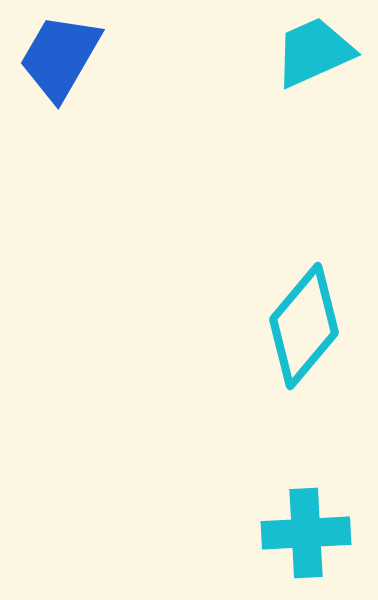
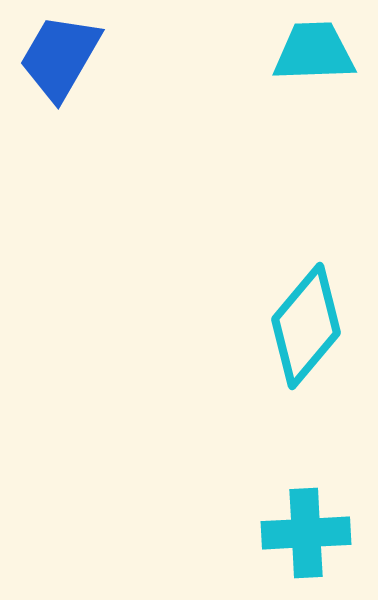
cyan trapezoid: rotated 22 degrees clockwise
cyan diamond: moved 2 px right
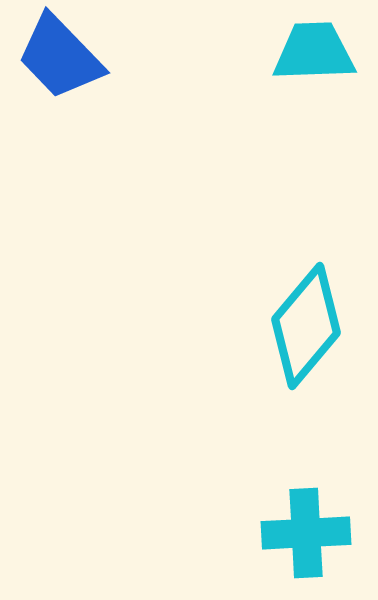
blue trapezoid: rotated 74 degrees counterclockwise
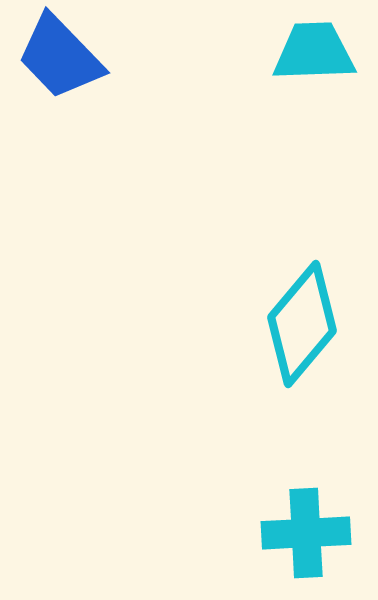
cyan diamond: moved 4 px left, 2 px up
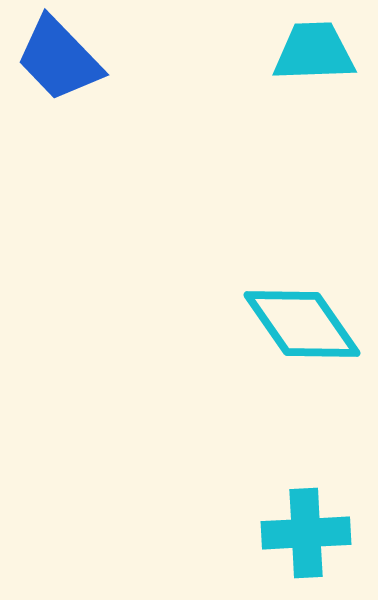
blue trapezoid: moved 1 px left, 2 px down
cyan diamond: rotated 75 degrees counterclockwise
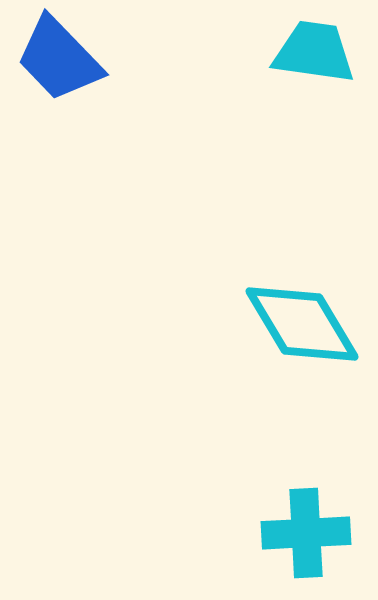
cyan trapezoid: rotated 10 degrees clockwise
cyan diamond: rotated 4 degrees clockwise
